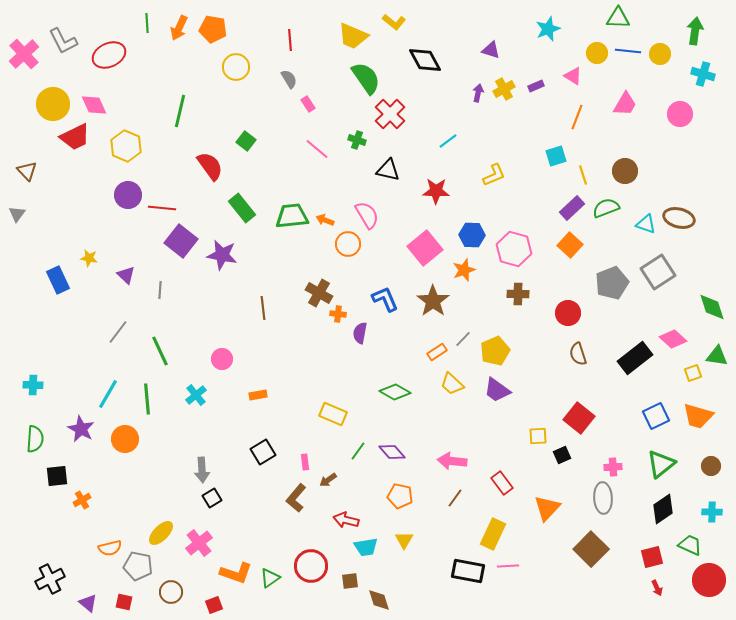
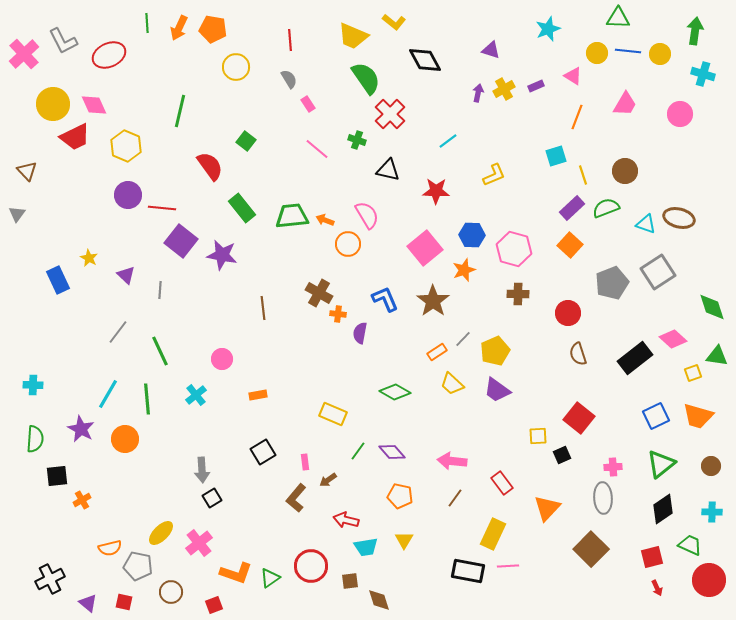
yellow star at (89, 258): rotated 18 degrees clockwise
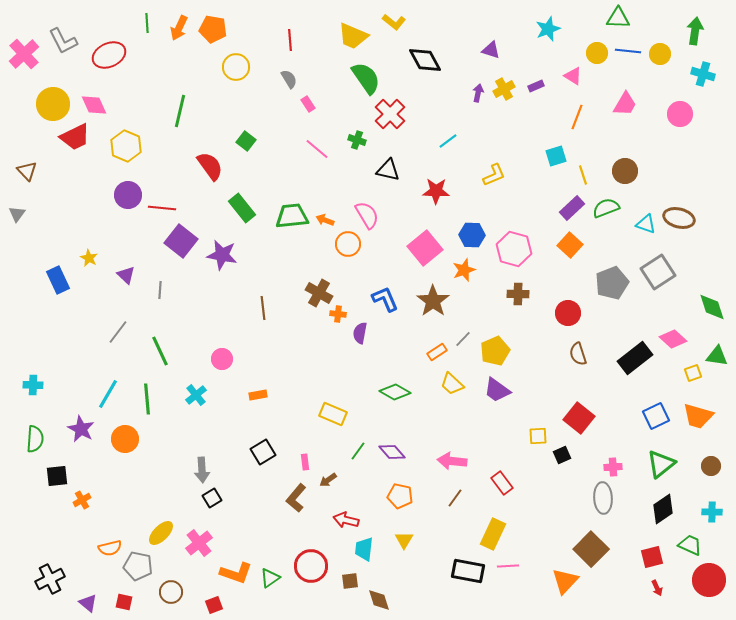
orange triangle at (547, 508): moved 18 px right, 73 px down
cyan trapezoid at (366, 547): moved 2 px left, 2 px down; rotated 105 degrees clockwise
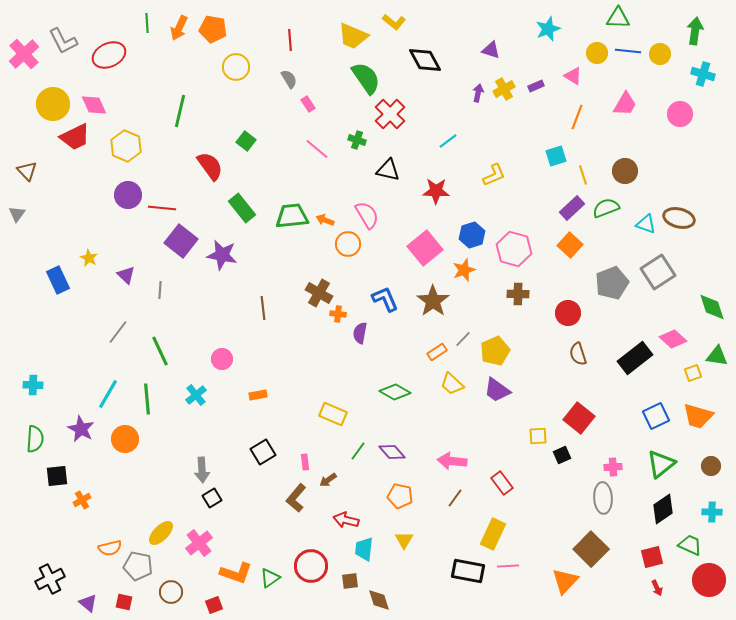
blue hexagon at (472, 235): rotated 20 degrees counterclockwise
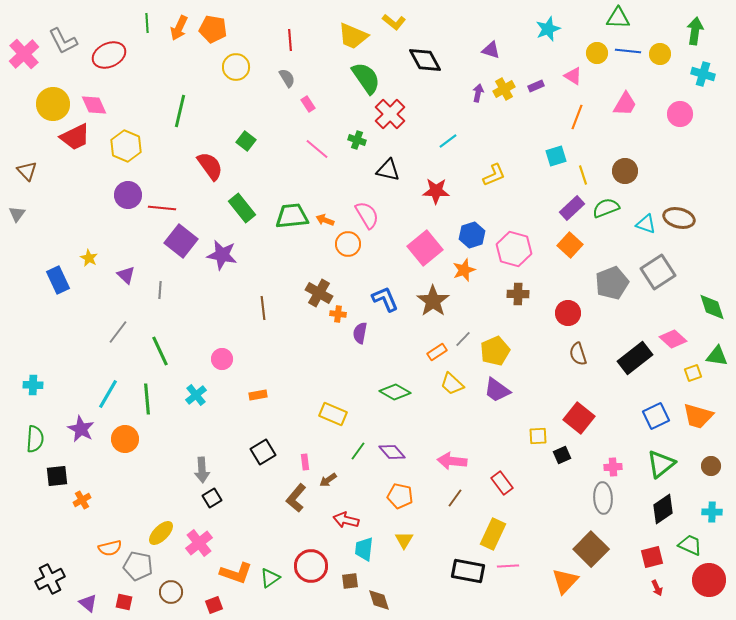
gray semicircle at (289, 79): moved 2 px left, 1 px up
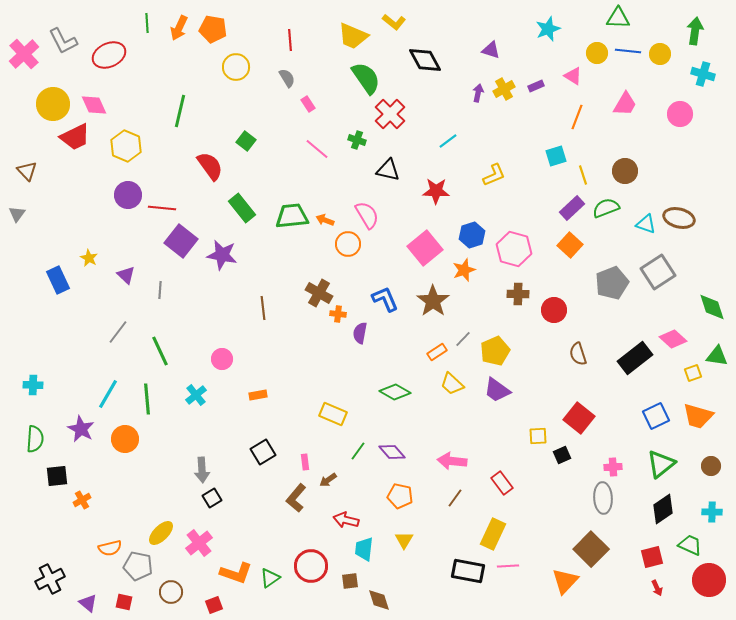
red circle at (568, 313): moved 14 px left, 3 px up
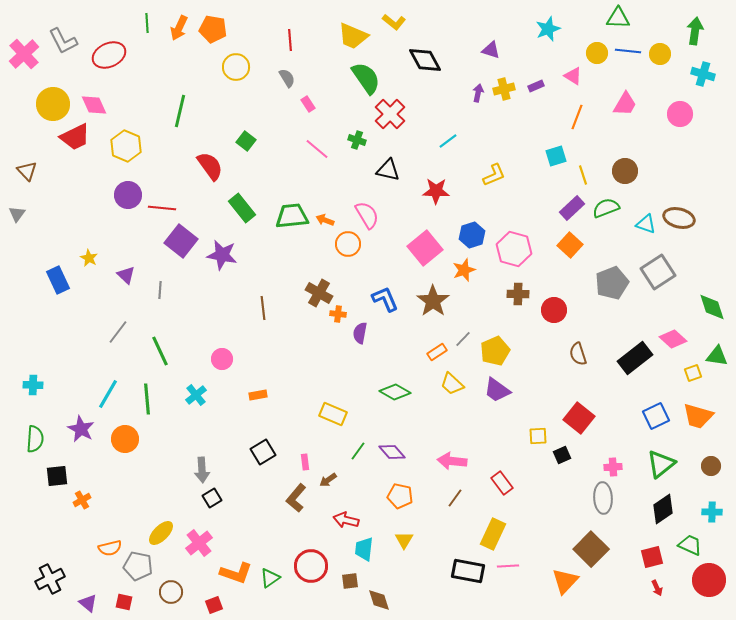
yellow cross at (504, 89): rotated 15 degrees clockwise
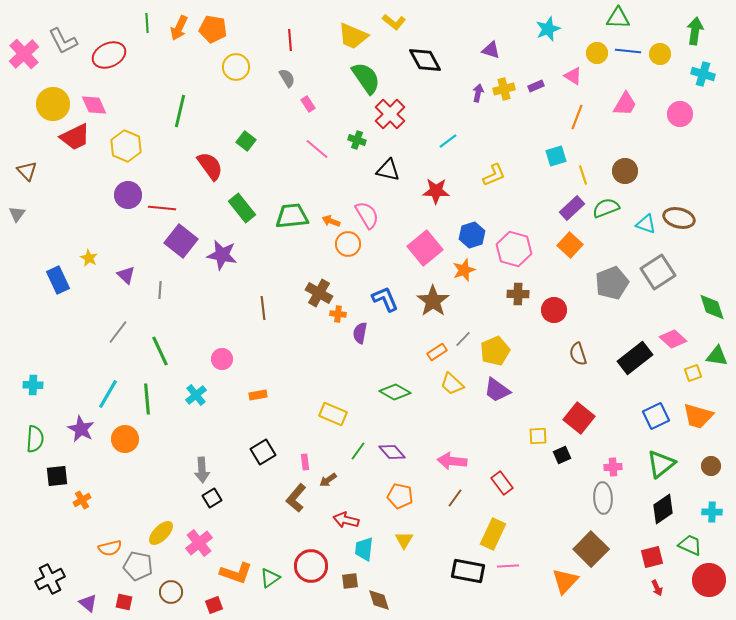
orange arrow at (325, 220): moved 6 px right, 1 px down
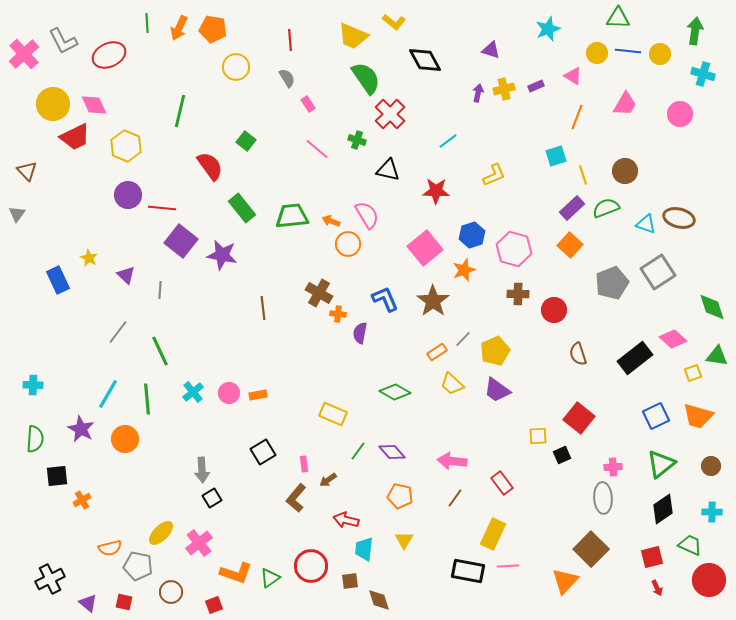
pink circle at (222, 359): moved 7 px right, 34 px down
cyan cross at (196, 395): moved 3 px left, 3 px up
pink rectangle at (305, 462): moved 1 px left, 2 px down
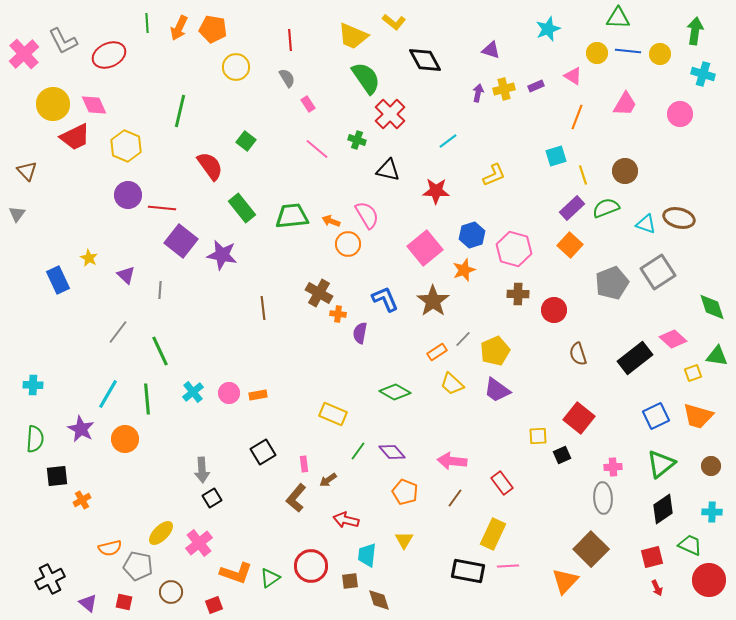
orange pentagon at (400, 496): moved 5 px right, 4 px up; rotated 10 degrees clockwise
cyan trapezoid at (364, 549): moved 3 px right, 6 px down
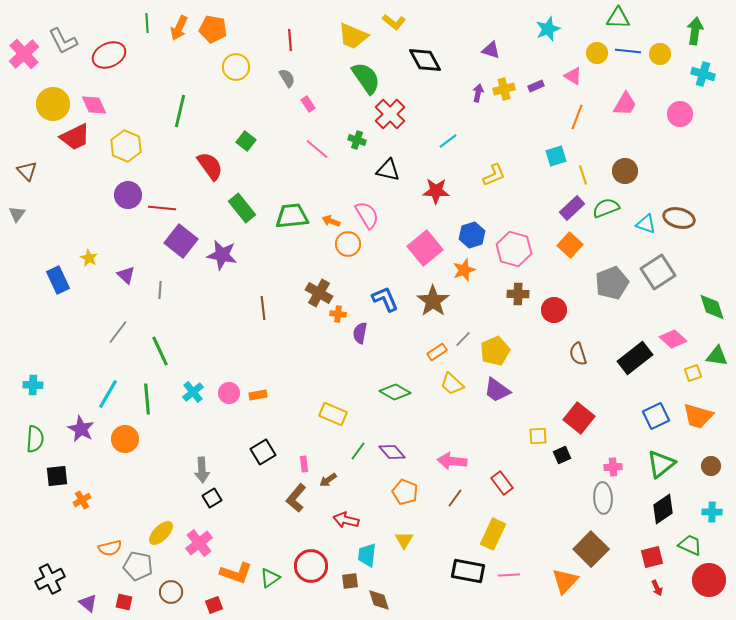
pink line at (508, 566): moved 1 px right, 9 px down
